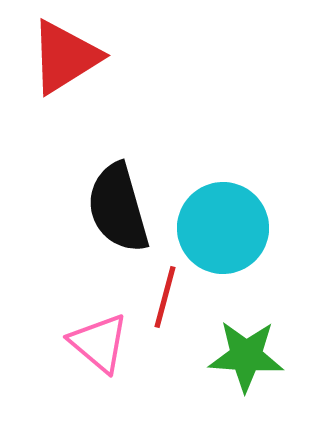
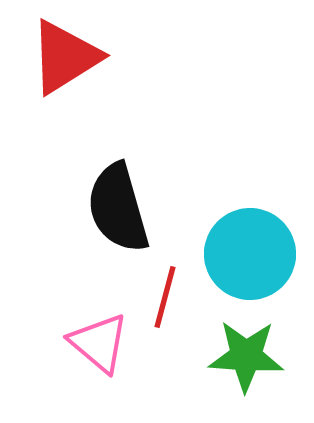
cyan circle: moved 27 px right, 26 px down
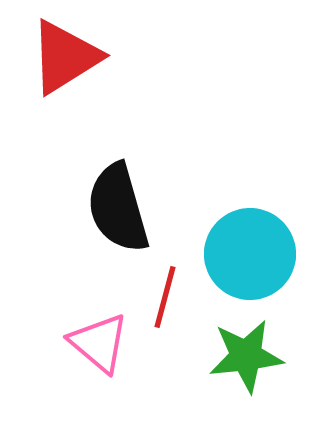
green star: rotated 10 degrees counterclockwise
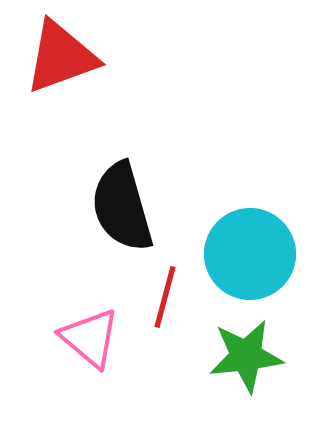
red triangle: moved 4 px left; rotated 12 degrees clockwise
black semicircle: moved 4 px right, 1 px up
pink triangle: moved 9 px left, 5 px up
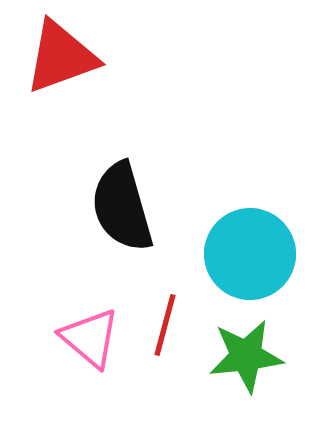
red line: moved 28 px down
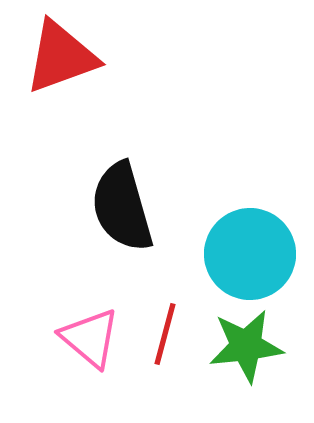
red line: moved 9 px down
green star: moved 10 px up
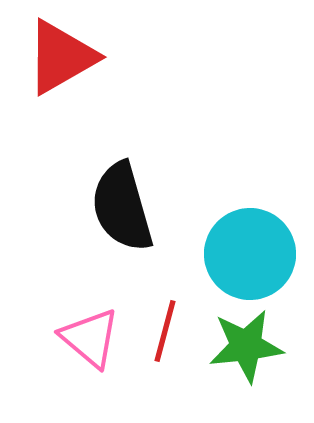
red triangle: rotated 10 degrees counterclockwise
red line: moved 3 px up
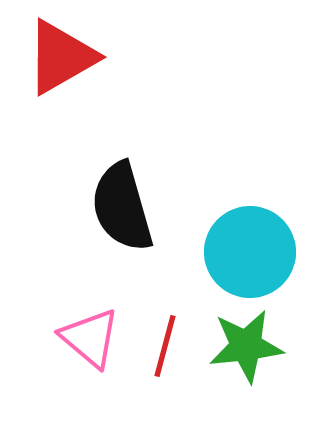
cyan circle: moved 2 px up
red line: moved 15 px down
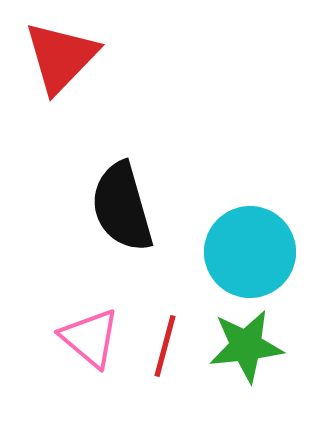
red triangle: rotated 16 degrees counterclockwise
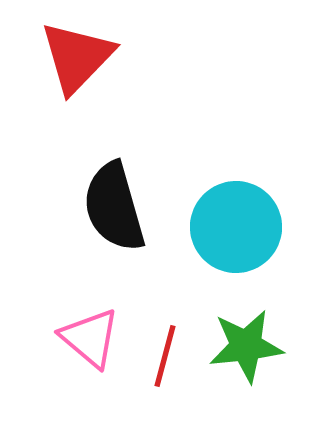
red triangle: moved 16 px right
black semicircle: moved 8 px left
cyan circle: moved 14 px left, 25 px up
red line: moved 10 px down
